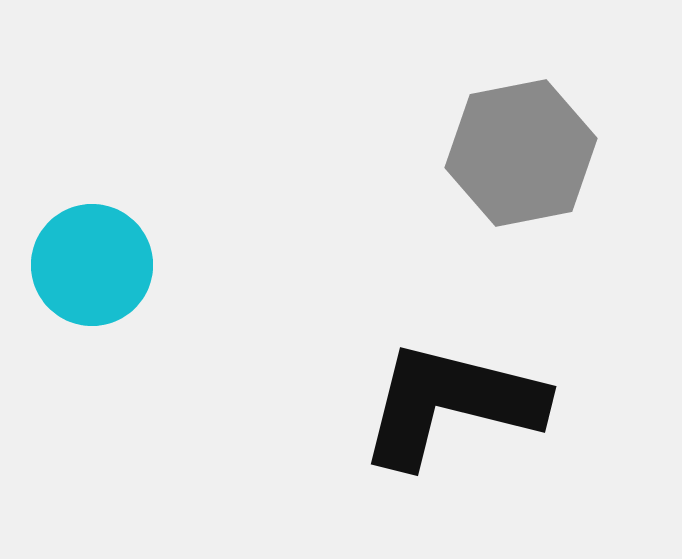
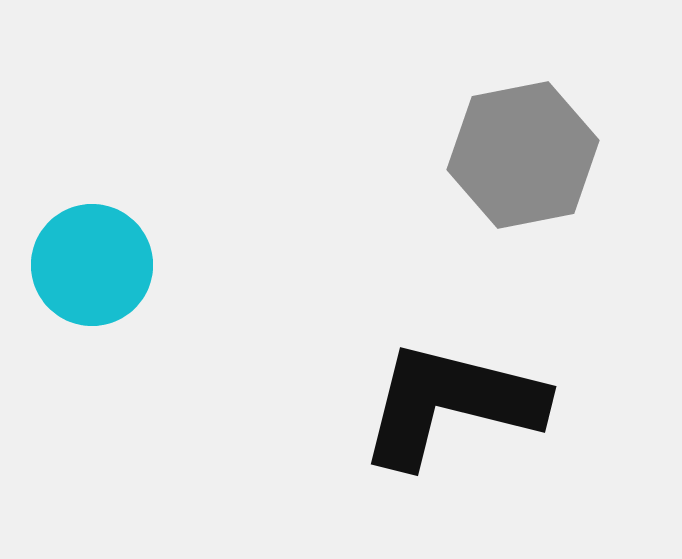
gray hexagon: moved 2 px right, 2 px down
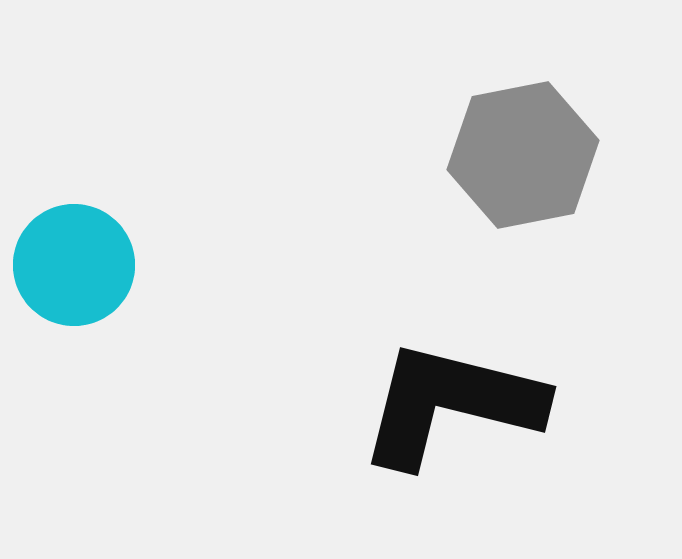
cyan circle: moved 18 px left
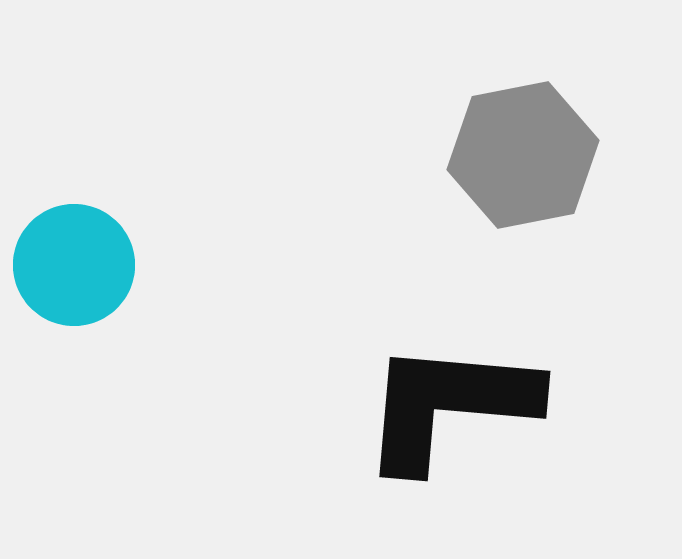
black L-shape: moved 2 px left, 1 px down; rotated 9 degrees counterclockwise
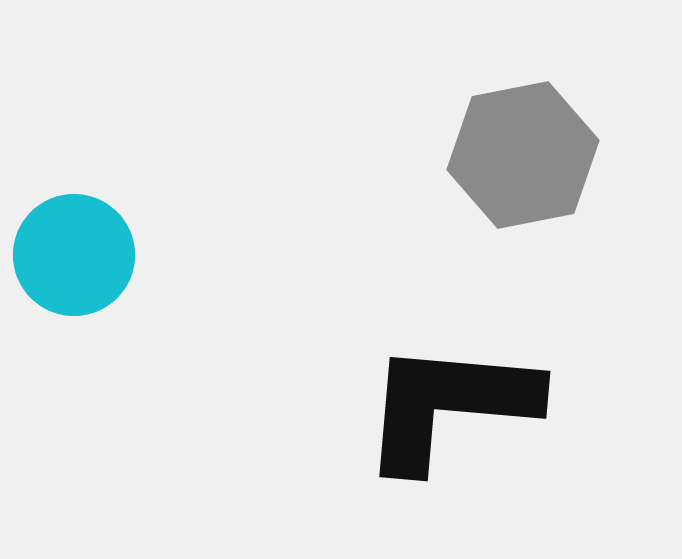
cyan circle: moved 10 px up
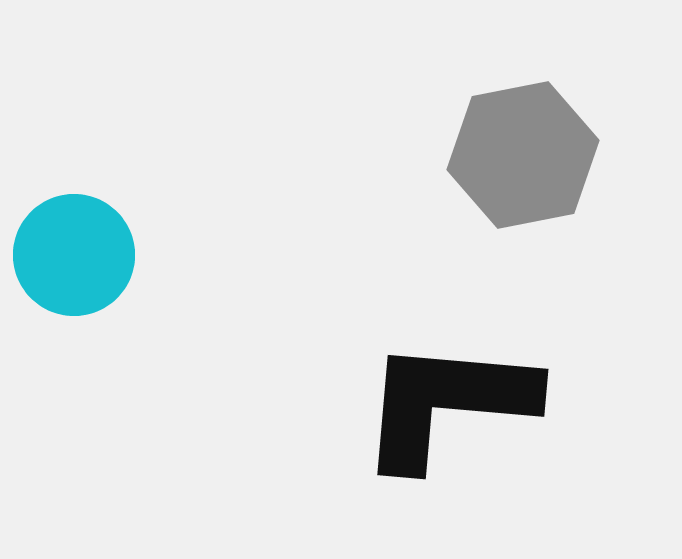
black L-shape: moved 2 px left, 2 px up
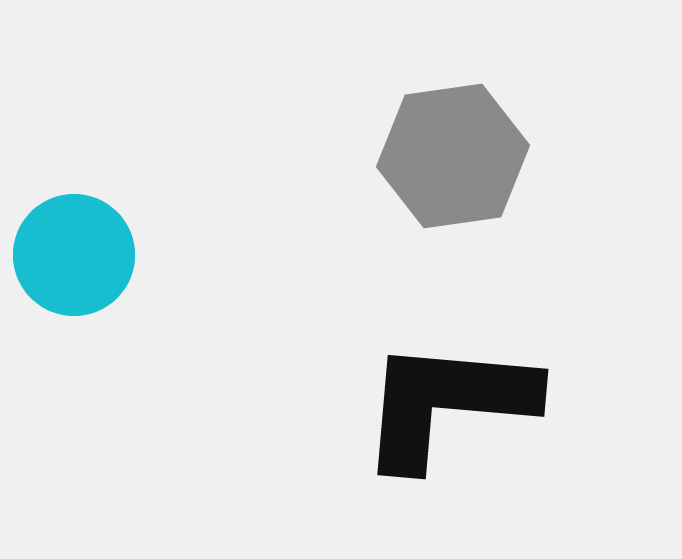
gray hexagon: moved 70 px left, 1 px down; rotated 3 degrees clockwise
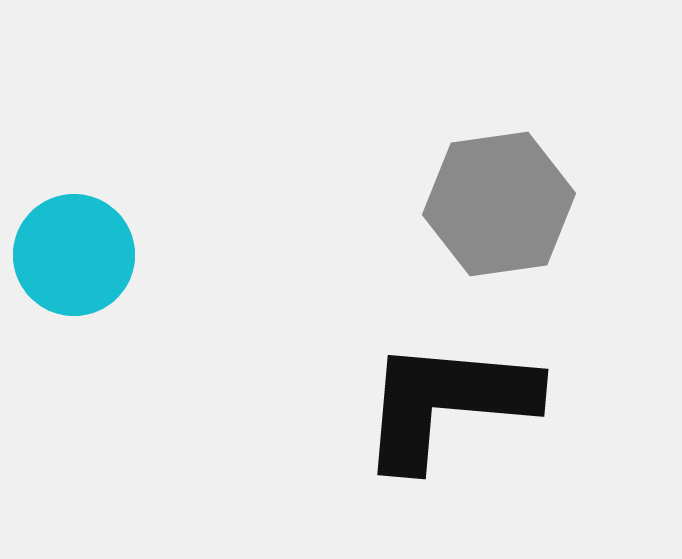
gray hexagon: moved 46 px right, 48 px down
